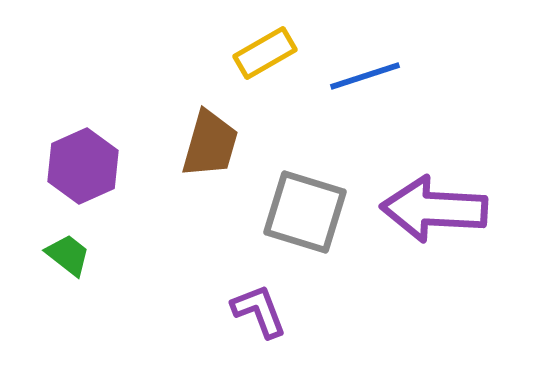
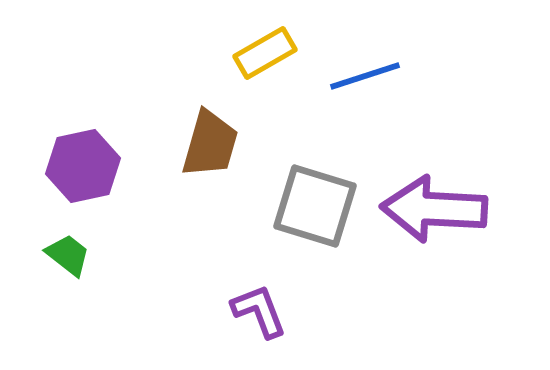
purple hexagon: rotated 12 degrees clockwise
gray square: moved 10 px right, 6 px up
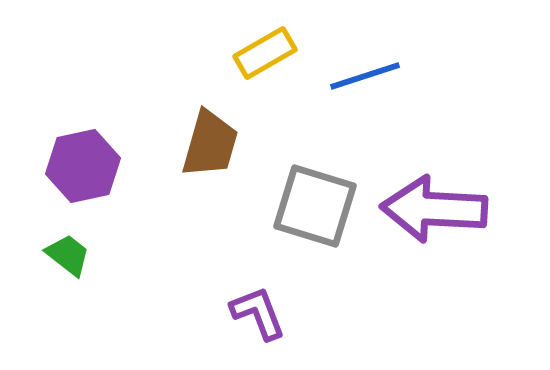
purple L-shape: moved 1 px left, 2 px down
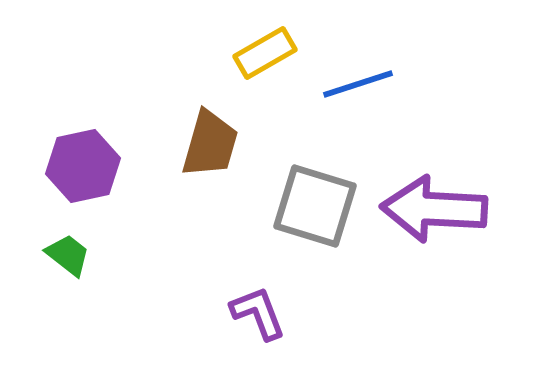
blue line: moved 7 px left, 8 px down
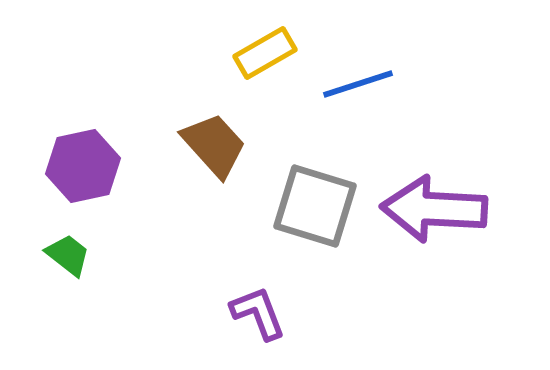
brown trapezoid: moved 4 px right, 1 px down; rotated 58 degrees counterclockwise
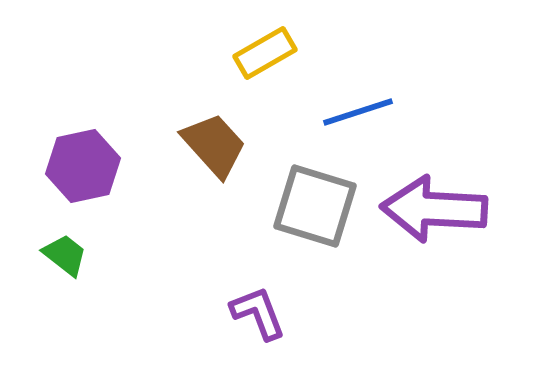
blue line: moved 28 px down
green trapezoid: moved 3 px left
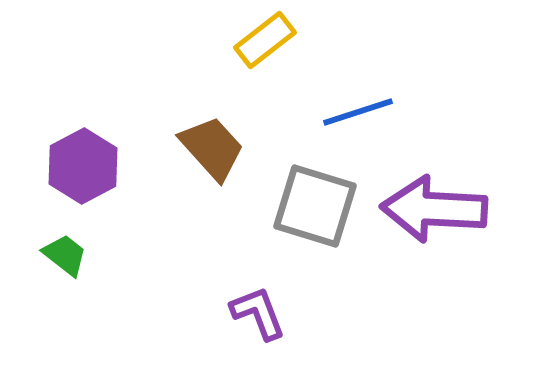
yellow rectangle: moved 13 px up; rotated 8 degrees counterclockwise
brown trapezoid: moved 2 px left, 3 px down
purple hexagon: rotated 16 degrees counterclockwise
